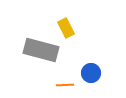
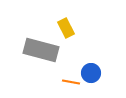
orange line: moved 6 px right, 3 px up; rotated 12 degrees clockwise
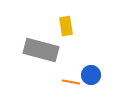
yellow rectangle: moved 2 px up; rotated 18 degrees clockwise
blue circle: moved 2 px down
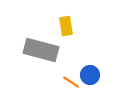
blue circle: moved 1 px left
orange line: rotated 24 degrees clockwise
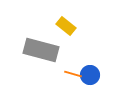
yellow rectangle: rotated 42 degrees counterclockwise
orange line: moved 2 px right, 8 px up; rotated 18 degrees counterclockwise
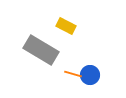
yellow rectangle: rotated 12 degrees counterclockwise
gray rectangle: rotated 16 degrees clockwise
